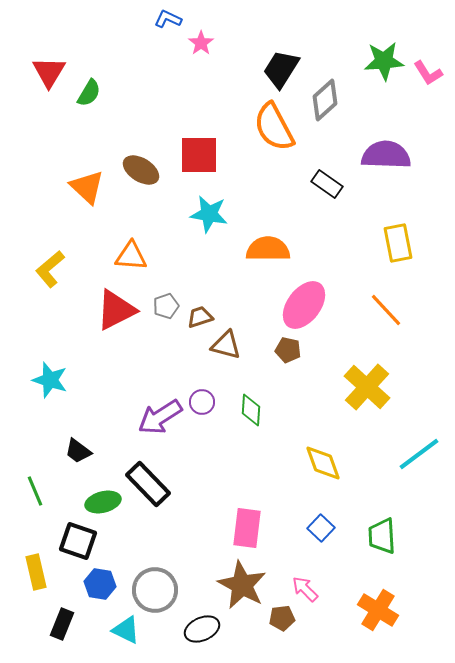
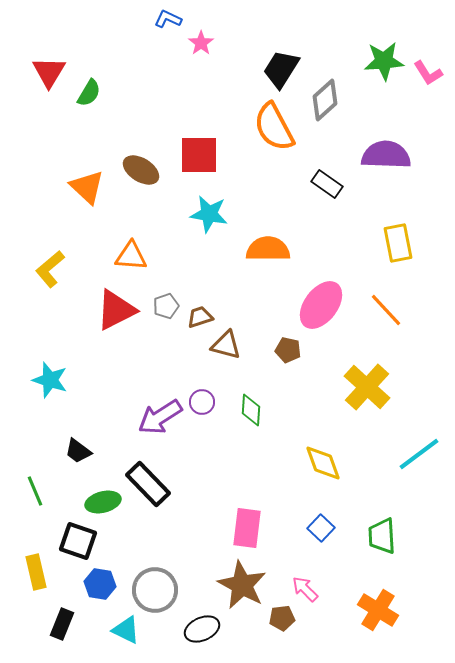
pink ellipse at (304, 305): moved 17 px right
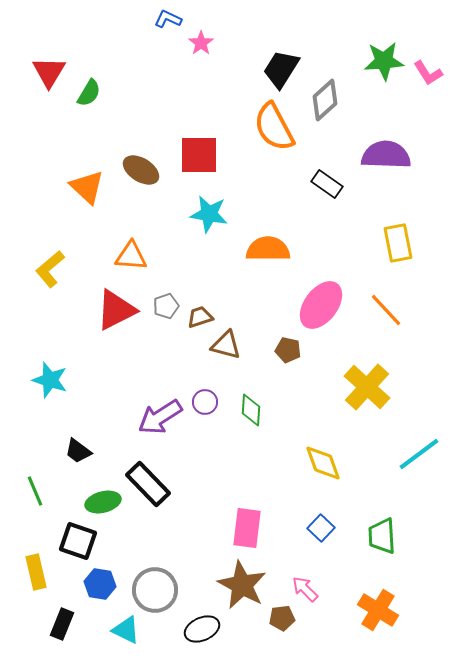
purple circle at (202, 402): moved 3 px right
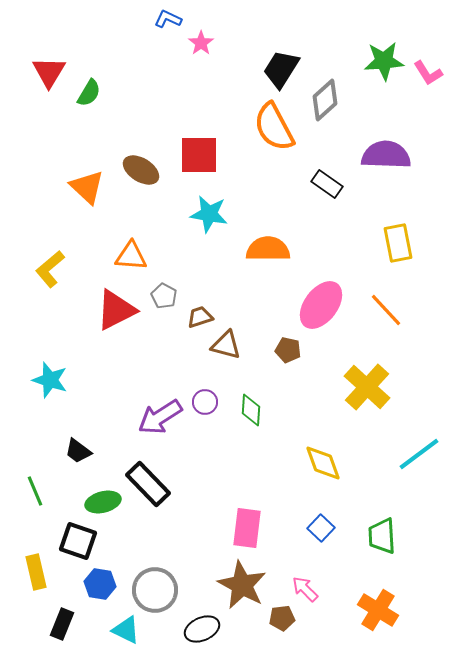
gray pentagon at (166, 306): moved 2 px left, 10 px up; rotated 25 degrees counterclockwise
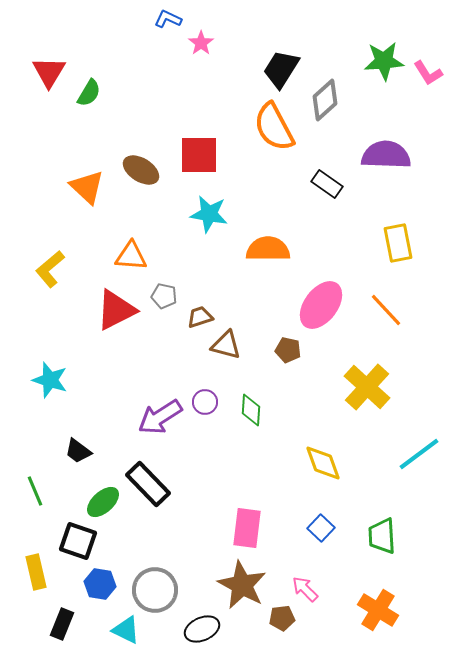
gray pentagon at (164, 296): rotated 15 degrees counterclockwise
green ellipse at (103, 502): rotated 28 degrees counterclockwise
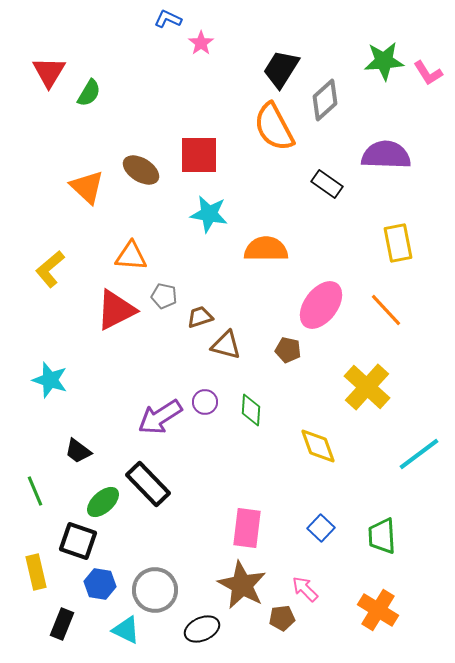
orange semicircle at (268, 249): moved 2 px left
yellow diamond at (323, 463): moved 5 px left, 17 px up
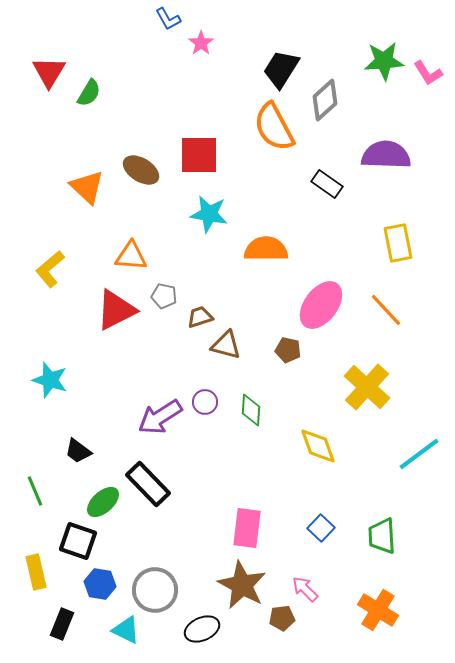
blue L-shape at (168, 19): rotated 144 degrees counterclockwise
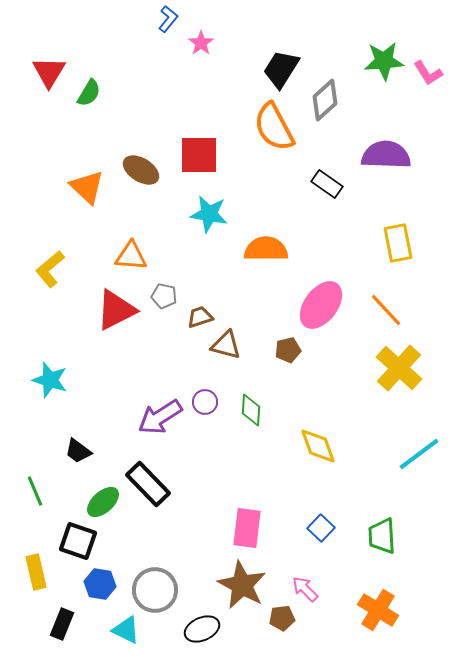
blue L-shape at (168, 19): rotated 112 degrees counterclockwise
brown pentagon at (288, 350): rotated 25 degrees counterclockwise
yellow cross at (367, 387): moved 32 px right, 19 px up
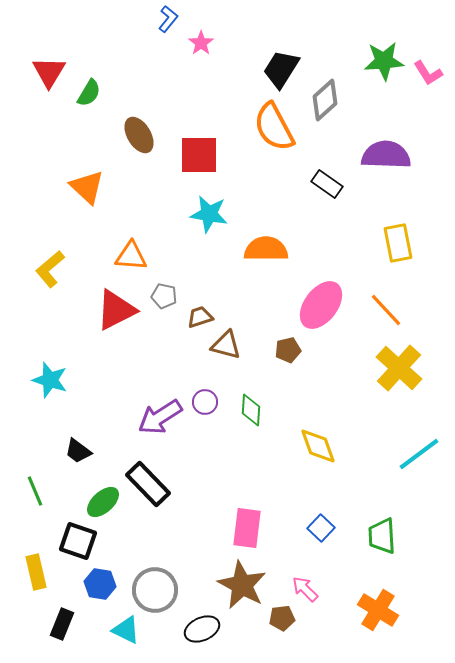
brown ellipse at (141, 170): moved 2 px left, 35 px up; rotated 27 degrees clockwise
